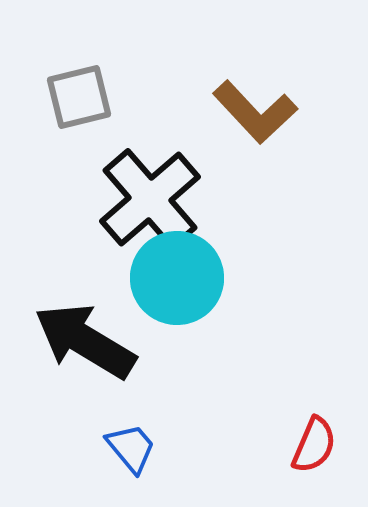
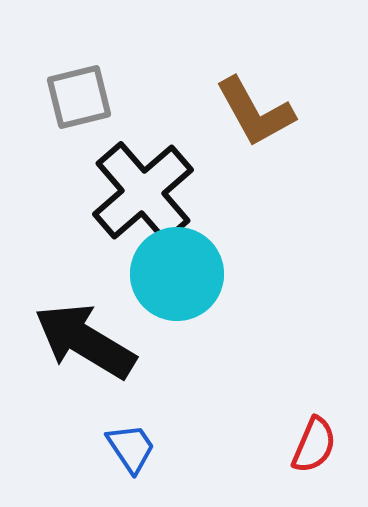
brown L-shape: rotated 14 degrees clockwise
black cross: moved 7 px left, 7 px up
cyan circle: moved 4 px up
blue trapezoid: rotated 6 degrees clockwise
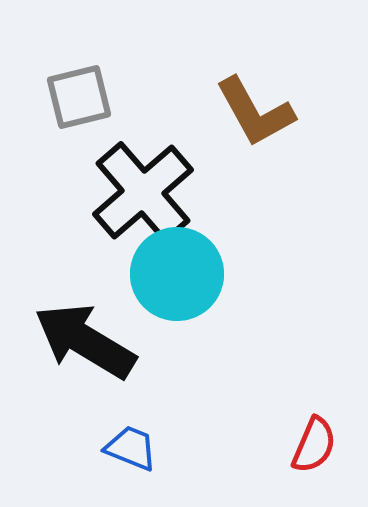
blue trapezoid: rotated 34 degrees counterclockwise
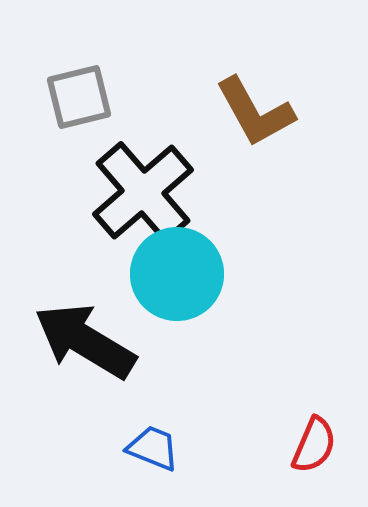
blue trapezoid: moved 22 px right
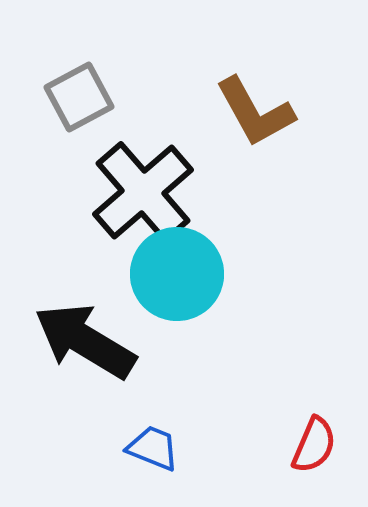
gray square: rotated 14 degrees counterclockwise
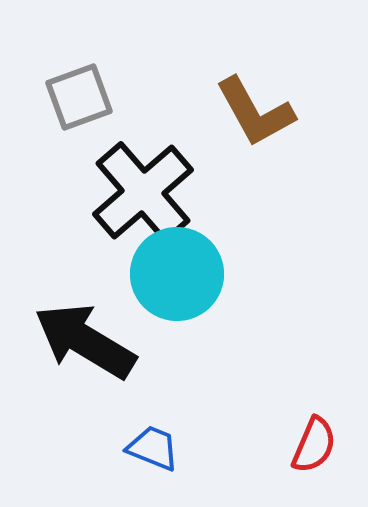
gray square: rotated 8 degrees clockwise
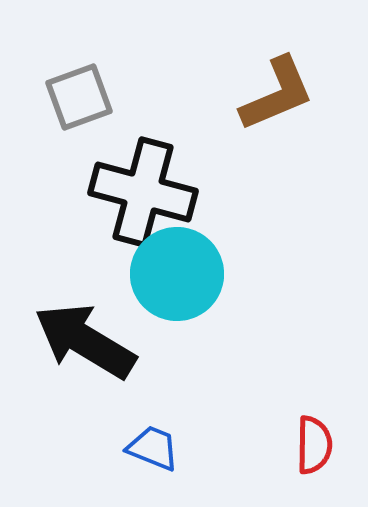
brown L-shape: moved 22 px right, 18 px up; rotated 84 degrees counterclockwise
black cross: rotated 34 degrees counterclockwise
red semicircle: rotated 22 degrees counterclockwise
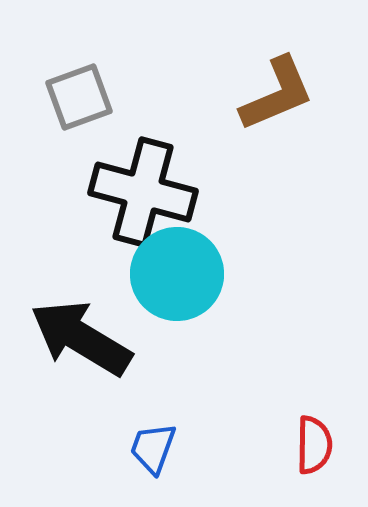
black arrow: moved 4 px left, 3 px up
blue trapezoid: rotated 92 degrees counterclockwise
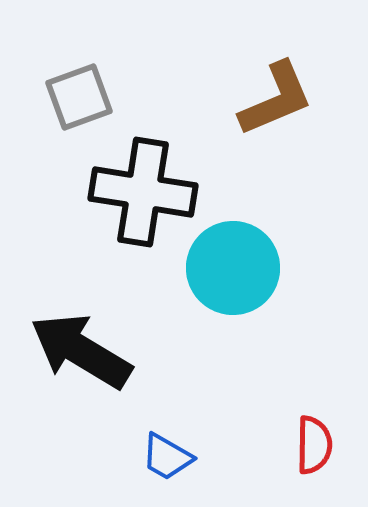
brown L-shape: moved 1 px left, 5 px down
black cross: rotated 6 degrees counterclockwise
cyan circle: moved 56 px right, 6 px up
black arrow: moved 13 px down
blue trapezoid: moved 14 px right, 9 px down; rotated 80 degrees counterclockwise
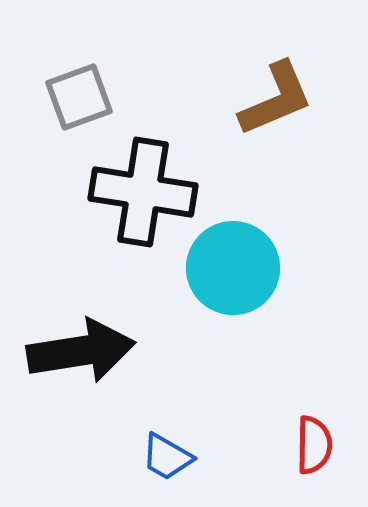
black arrow: rotated 140 degrees clockwise
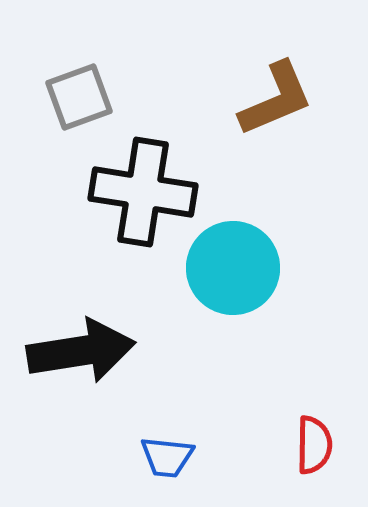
blue trapezoid: rotated 24 degrees counterclockwise
